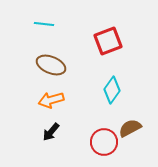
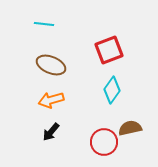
red square: moved 1 px right, 9 px down
brown semicircle: rotated 15 degrees clockwise
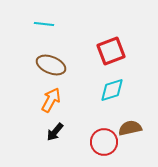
red square: moved 2 px right, 1 px down
cyan diamond: rotated 36 degrees clockwise
orange arrow: rotated 135 degrees clockwise
black arrow: moved 4 px right
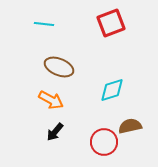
red square: moved 28 px up
brown ellipse: moved 8 px right, 2 px down
orange arrow: rotated 90 degrees clockwise
brown semicircle: moved 2 px up
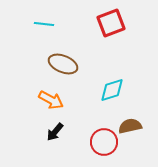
brown ellipse: moved 4 px right, 3 px up
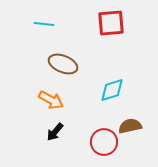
red square: rotated 16 degrees clockwise
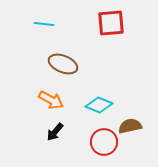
cyan diamond: moved 13 px left, 15 px down; rotated 40 degrees clockwise
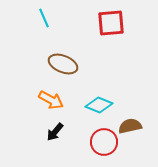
cyan line: moved 6 px up; rotated 60 degrees clockwise
